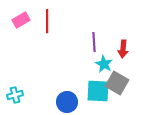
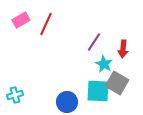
red line: moved 1 px left, 3 px down; rotated 25 degrees clockwise
purple line: rotated 36 degrees clockwise
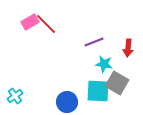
pink rectangle: moved 9 px right, 2 px down
red line: rotated 70 degrees counterclockwise
purple line: rotated 36 degrees clockwise
red arrow: moved 5 px right, 1 px up
cyan star: rotated 18 degrees counterclockwise
cyan cross: moved 1 px down; rotated 21 degrees counterclockwise
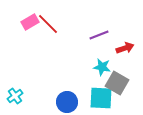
red line: moved 2 px right
purple line: moved 5 px right, 7 px up
red arrow: moved 3 px left; rotated 114 degrees counterclockwise
cyan star: moved 2 px left, 3 px down
cyan square: moved 3 px right, 7 px down
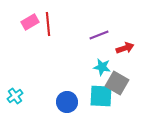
red line: rotated 40 degrees clockwise
cyan square: moved 2 px up
